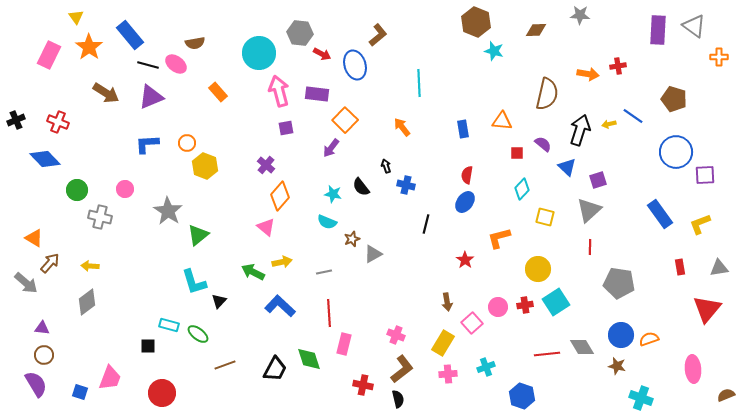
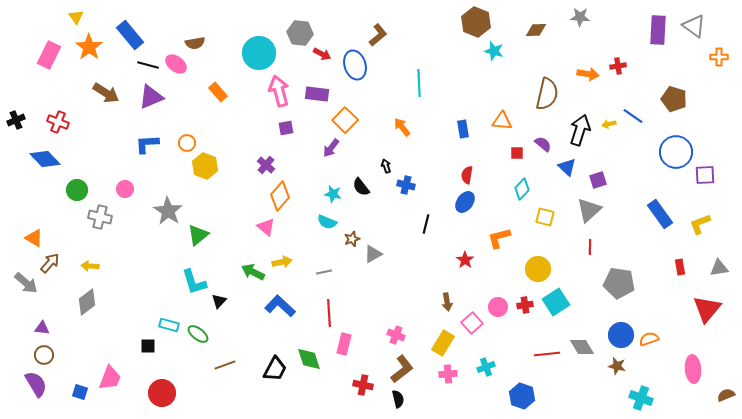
gray star at (580, 15): moved 2 px down
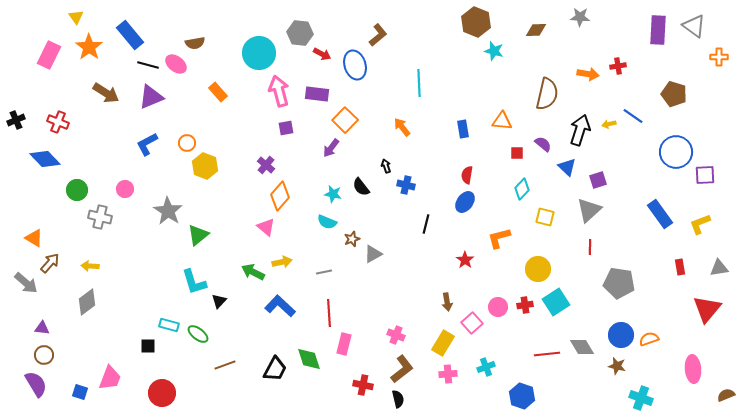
brown pentagon at (674, 99): moved 5 px up
blue L-shape at (147, 144): rotated 25 degrees counterclockwise
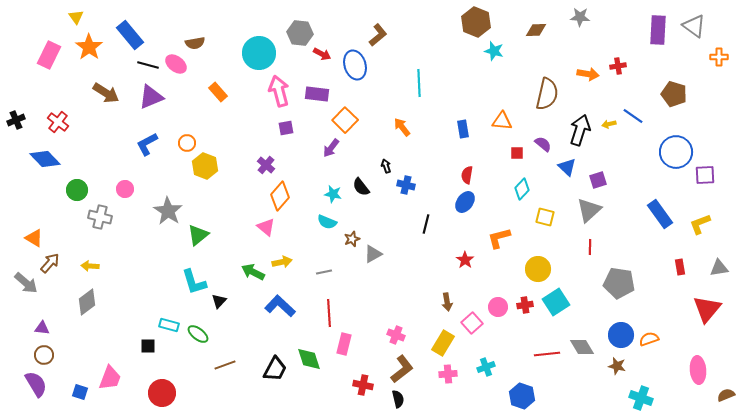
red cross at (58, 122): rotated 15 degrees clockwise
pink ellipse at (693, 369): moved 5 px right, 1 px down
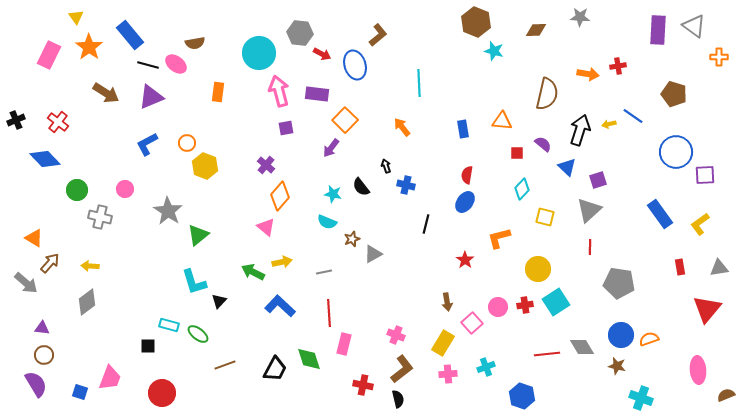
orange rectangle at (218, 92): rotated 48 degrees clockwise
yellow L-shape at (700, 224): rotated 15 degrees counterclockwise
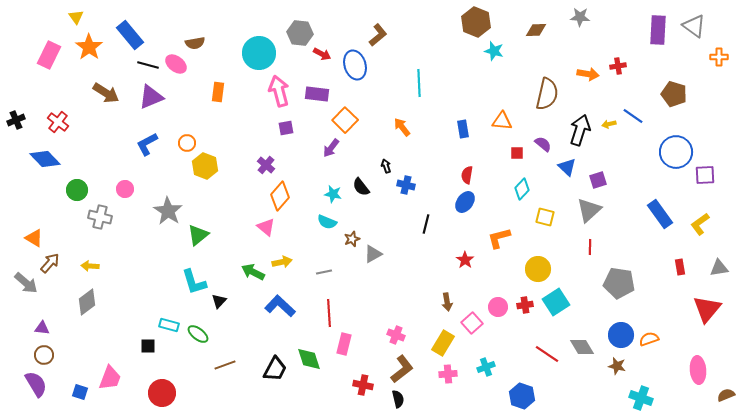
red line at (547, 354): rotated 40 degrees clockwise
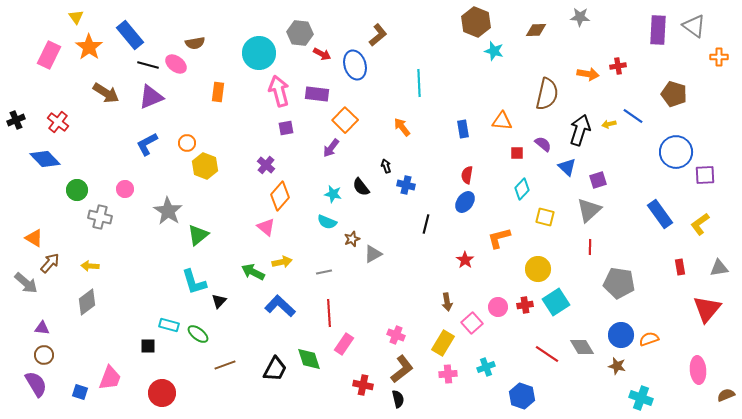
pink rectangle at (344, 344): rotated 20 degrees clockwise
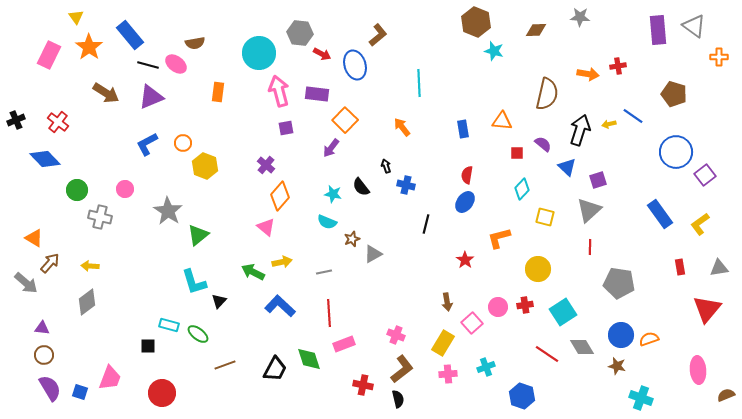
purple rectangle at (658, 30): rotated 8 degrees counterclockwise
orange circle at (187, 143): moved 4 px left
purple square at (705, 175): rotated 35 degrees counterclockwise
cyan square at (556, 302): moved 7 px right, 10 px down
pink rectangle at (344, 344): rotated 35 degrees clockwise
purple semicircle at (36, 384): moved 14 px right, 4 px down
